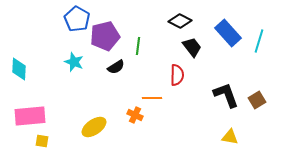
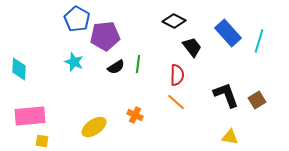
black diamond: moved 6 px left
purple pentagon: rotated 8 degrees clockwise
green line: moved 18 px down
orange line: moved 24 px right, 4 px down; rotated 42 degrees clockwise
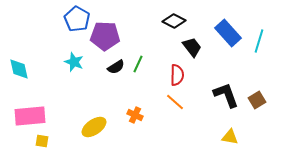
purple pentagon: rotated 8 degrees clockwise
green line: rotated 18 degrees clockwise
cyan diamond: rotated 15 degrees counterclockwise
orange line: moved 1 px left
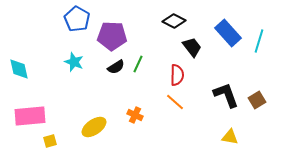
purple pentagon: moved 7 px right
yellow square: moved 8 px right; rotated 24 degrees counterclockwise
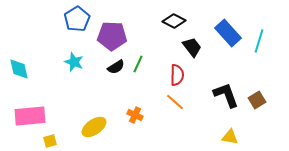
blue pentagon: rotated 10 degrees clockwise
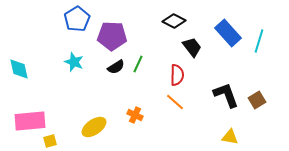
pink rectangle: moved 5 px down
